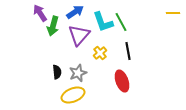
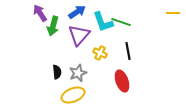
blue arrow: moved 2 px right
green line: rotated 42 degrees counterclockwise
yellow cross: rotated 24 degrees counterclockwise
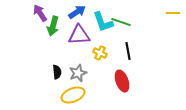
purple triangle: rotated 45 degrees clockwise
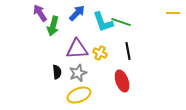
blue arrow: moved 1 px down; rotated 12 degrees counterclockwise
purple triangle: moved 2 px left, 14 px down
yellow ellipse: moved 6 px right
